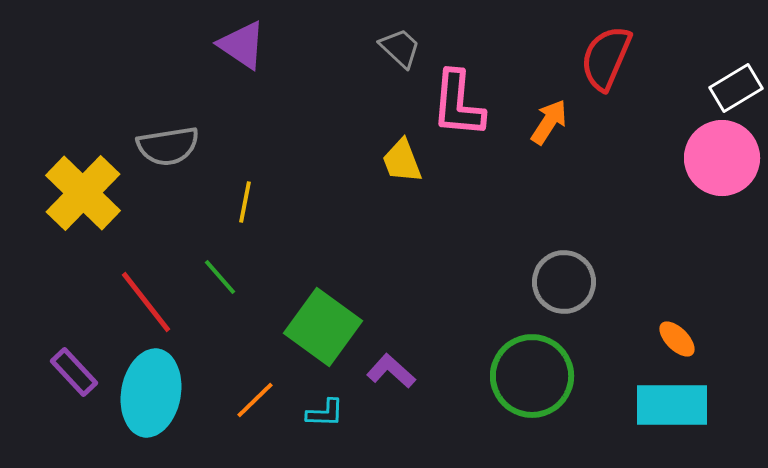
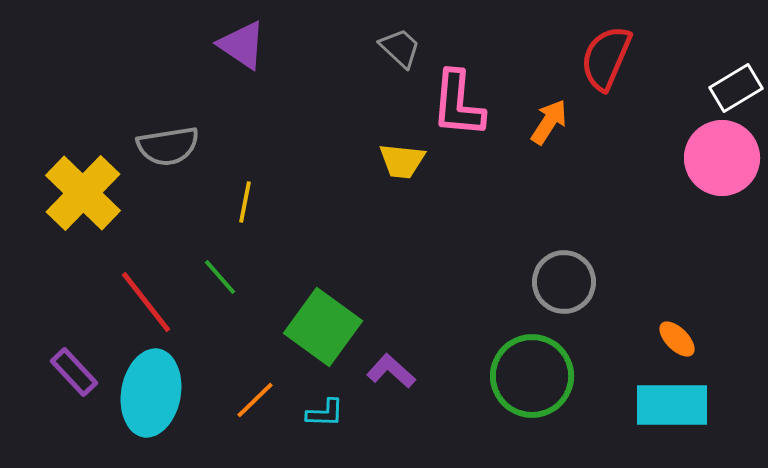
yellow trapezoid: rotated 63 degrees counterclockwise
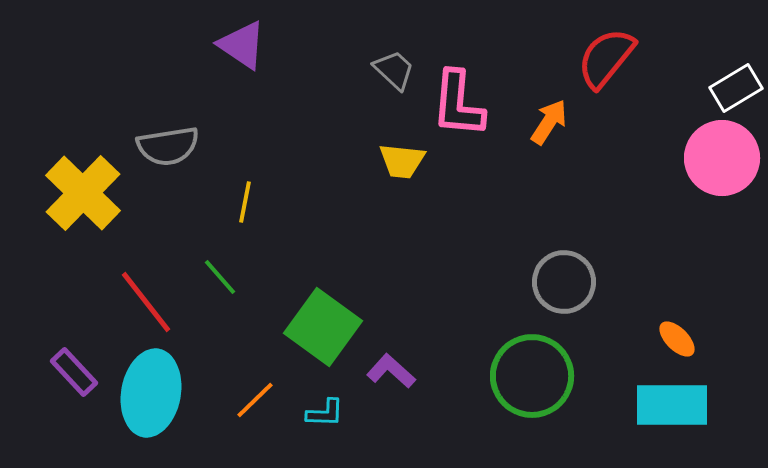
gray trapezoid: moved 6 px left, 22 px down
red semicircle: rotated 16 degrees clockwise
